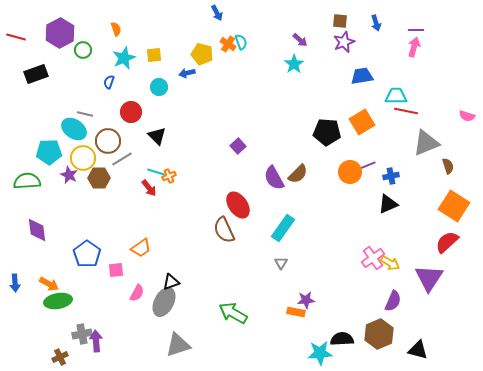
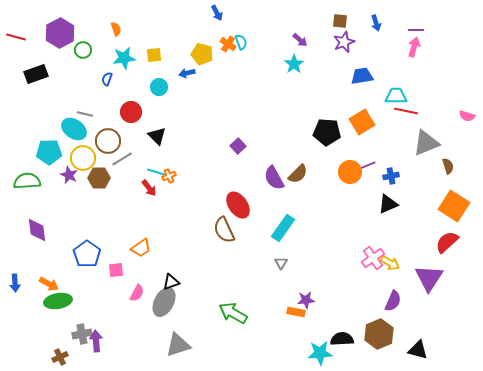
cyan star at (124, 58): rotated 15 degrees clockwise
blue semicircle at (109, 82): moved 2 px left, 3 px up
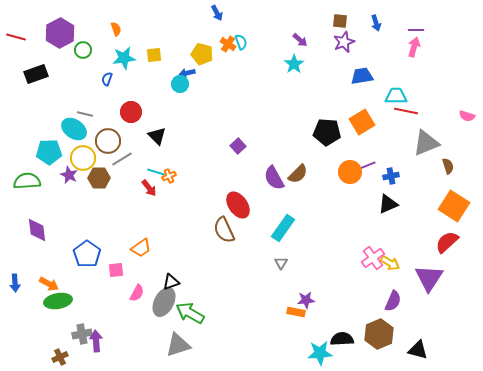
cyan circle at (159, 87): moved 21 px right, 3 px up
green arrow at (233, 313): moved 43 px left
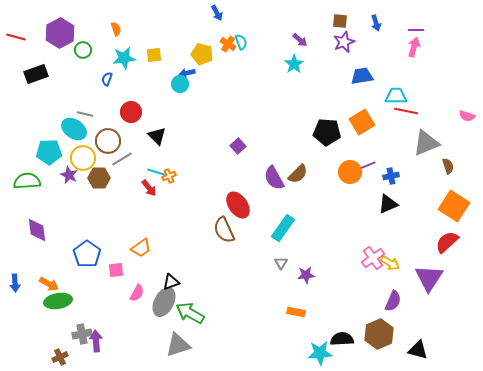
purple star at (306, 300): moved 25 px up
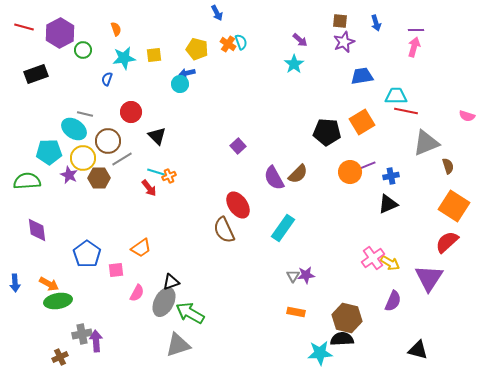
red line at (16, 37): moved 8 px right, 10 px up
yellow pentagon at (202, 54): moved 5 px left, 5 px up
gray triangle at (281, 263): moved 12 px right, 13 px down
brown hexagon at (379, 334): moved 32 px left, 16 px up; rotated 24 degrees counterclockwise
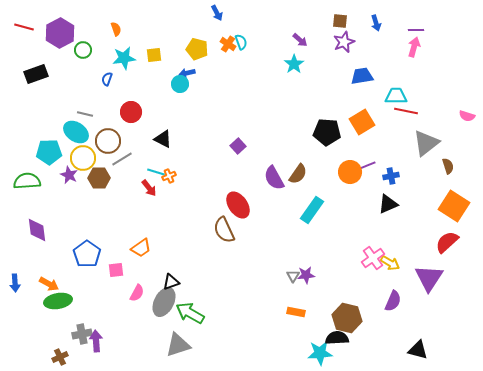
cyan ellipse at (74, 129): moved 2 px right, 3 px down
black triangle at (157, 136): moved 6 px right, 3 px down; rotated 18 degrees counterclockwise
gray triangle at (426, 143): rotated 16 degrees counterclockwise
brown semicircle at (298, 174): rotated 10 degrees counterclockwise
cyan rectangle at (283, 228): moved 29 px right, 18 px up
black semicircle at (342, 339): moved 5 px left, 1 px up
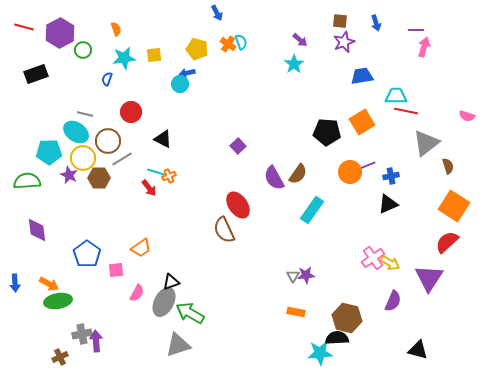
pink arrow at (414, 47): moved 10 px right
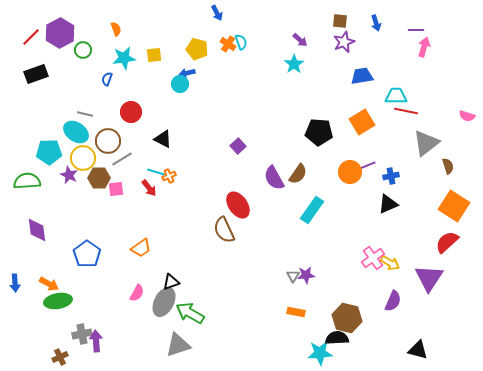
red line at (24, 27): moved 7 px right, 10 px down; rotated 60 degrees counterclockwise
black pentagon at (327, 132): moved 8 px left
pink square at (116, 270): moved 81 px up
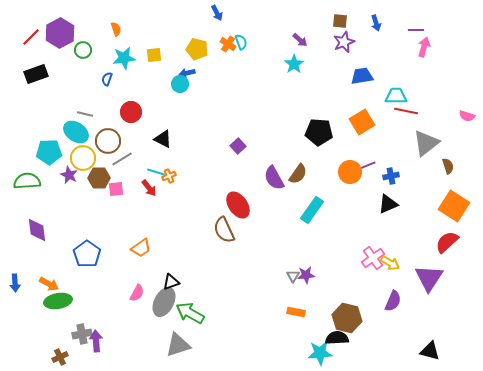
black triangle at (418, 350): moved 12 px right, 1 px down
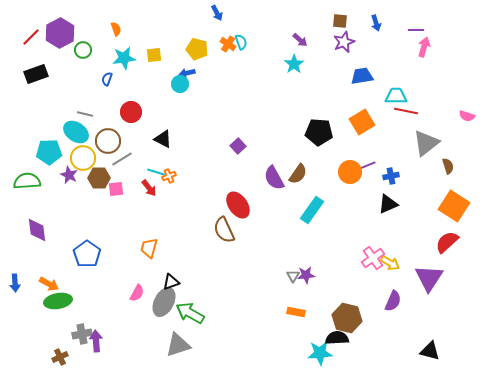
orange trapezoid at (141, 248): moved 8 px right; rotated 140 degrees clockwise
